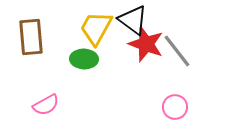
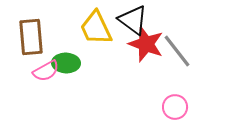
yellow trapezoid: rotated 54 degrees counterclockwise
green ellipse: moved 18 px left, 4 px down
pink semicircle: moved 34 px up
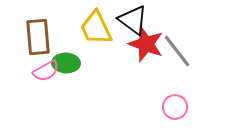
brown rectangle: moved 7 px right
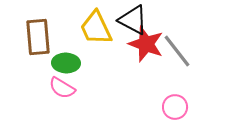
black triangle: rotated 8 degrees counterclockwise
pink semicircle: moved 16 px right, 17 px down; rotated 60 degrees clockwise
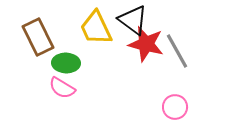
black triangle: rotated 8 degrees clockwise
brown rectangle: rotated 21 degrees counterclockwise
red star: rotated 6 degrees counterclockwise
gray line: rotated 9 degrees clockwise
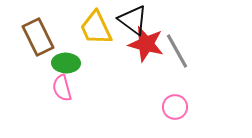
pink semicircle: rotated 44 degrees clockwise
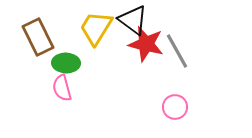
yellow trapezoid: rotated 57 degrees clockwise
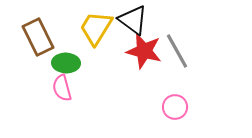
red star: moved 2 px left, 7 px down
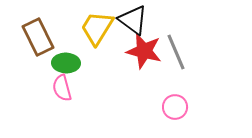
yellow trapezoid: moved 1 px right
gray line: moved 1 px left, 1 px down; rotated 6 degrees clockwise
